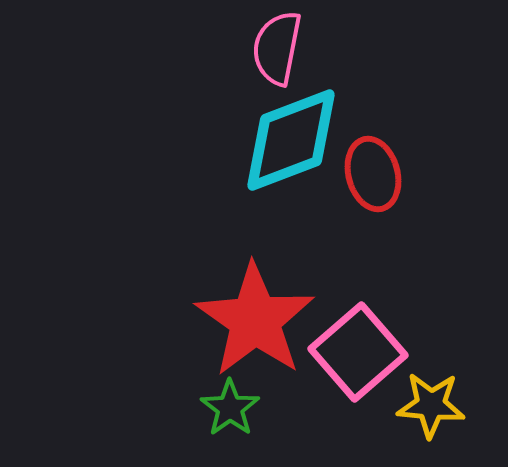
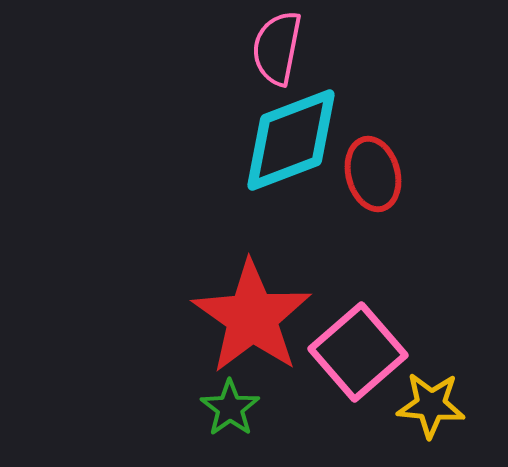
red star: moved 3 px left, 3 px up
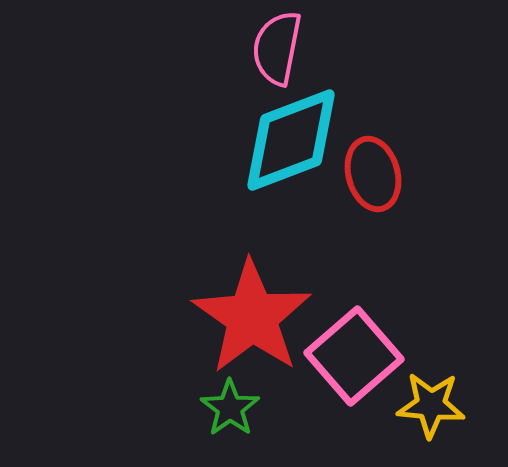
pink square: moved 4 px left, 4 px down
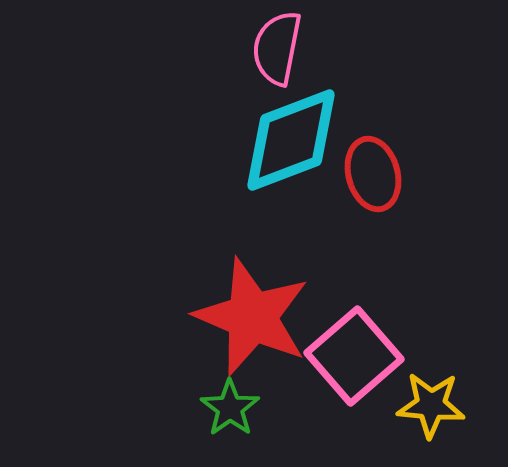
red star: rotated 12 degrees counterclockwise
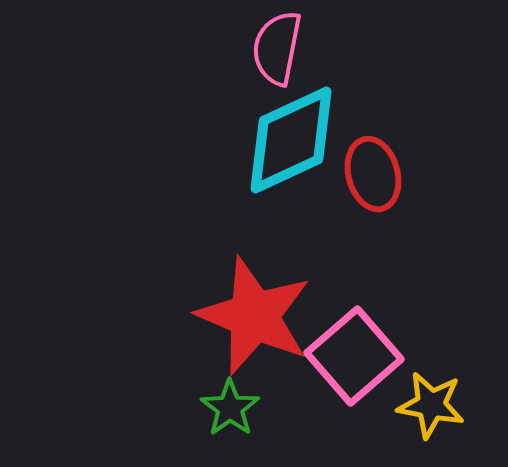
cyan diamond: rotated 4 degrees counterclockwise
red star: moved 2 px right, 1 px up
yellow star: rotated 6 degrees clockwise
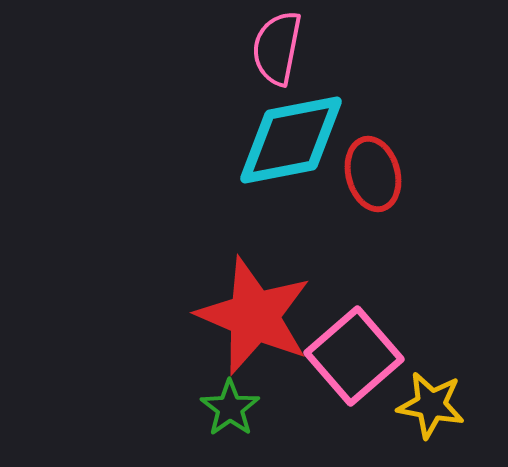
cyan diamond: rotated 14 degrees clockwise
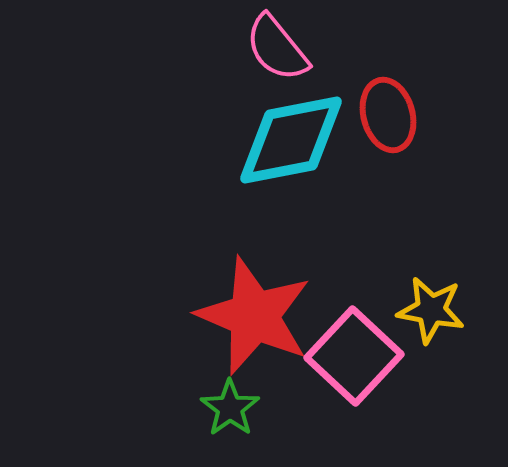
pink semicircle: rotated 50 degrees counterclockwise
red ellipse: moved 15 px right, 59 px up
pink square: rotated 6 degrees counterclockwise
yellow star: moved 95 px up
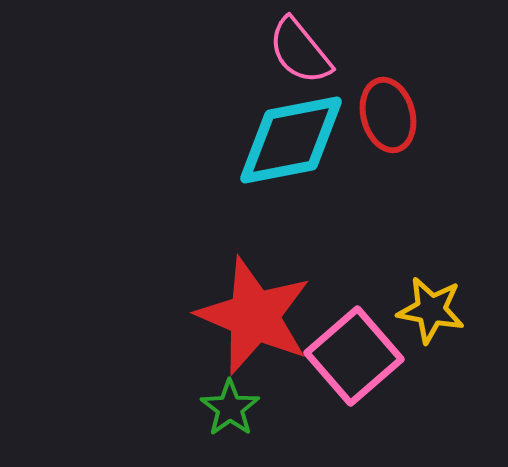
pink semicircle: moved 23 px right, 3 px down
pink square: rotated 6 degrees clockwise
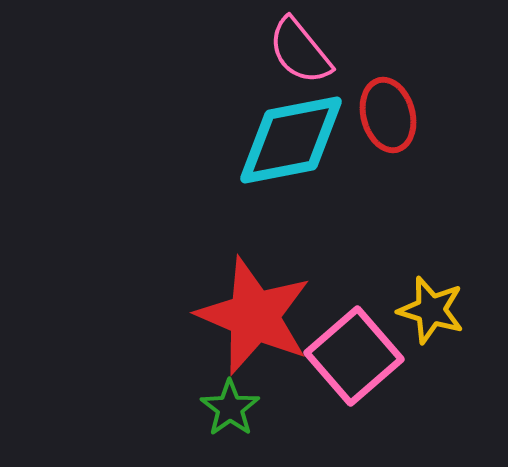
yellow star: rotated 6 degrees clockwise
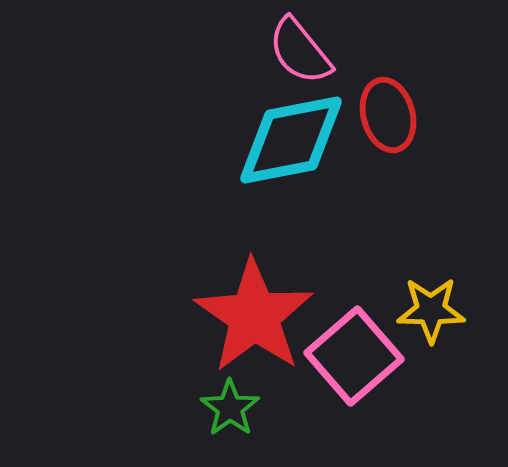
yellow star: rotated 16 degrees counterclockwise
red star: rotated 12 degrees clockwise
